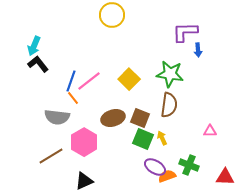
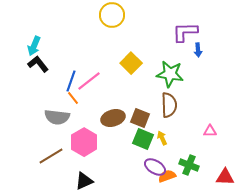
yellow square: moved 2 px right, 16 px up
brown semicircle: rotated 10 degrees counterclockwise
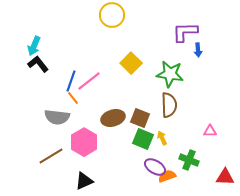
green cross: moved 5 px up
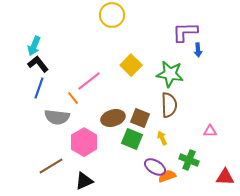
yellow square: moved 2 px down
blue line: moved 32 px left, 7 px down
green square: moved 11 px left
brown line: moved 10 px down
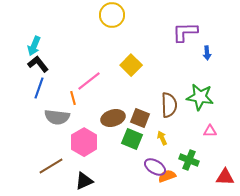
blue arrow: moved 9 px right, 3 px down
green star: moved 30 px right, 23 px down
orange line: rotated 24 degrees clockwise
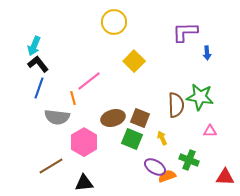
yellow circle: moved 2 px right, 7 px down
yellow square: moved 3 px right, 4 px up
brown semicircle: moved 7 px right
black triangle: moved 2 px down; rotated 18 degrees clockwise
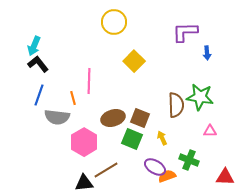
pink line: rotated 50 degrees counterclockwise
blue line: moved 7 px down
brown line: moved 55 px right, 4 px down
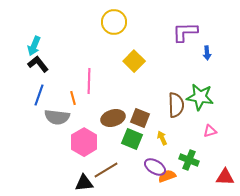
pink triangle: rotated 16 degrees counterclockwise
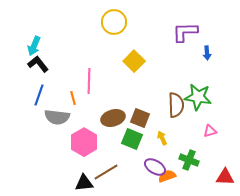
green star: moved 2 px left
brown line: moved 2 px down
